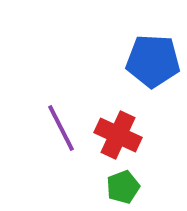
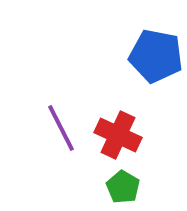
blue pentagon: moved 3 px right, 5 px up; rotated 8 degrees clockwise
green pentagon: rotated 20 degrees counterclockwise
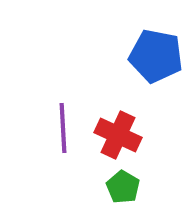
purple line: moved 2 px right; rotated 24 degrees clockwise
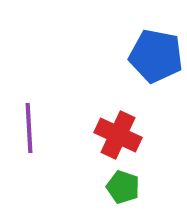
purple line: moved 34 px left
green pentagon: rotated 12 degrees counterclockwise
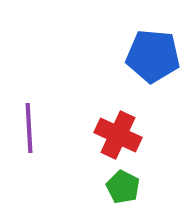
blue pentagon: moved 3 px left; rotated 6 degrees counterclockwise
green pentagon: rotated 8 degrees clockwise
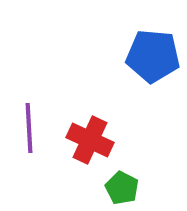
red cross: moved 28 px left, 5 px down
green pentagon: moved 1 px left, 1 px down
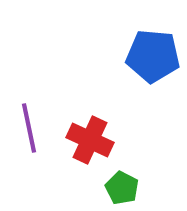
purple line: rotated 9 degrees counterclockwise
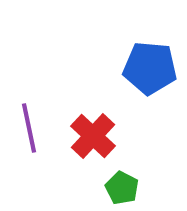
blue pentagon: moved 3 px left, 12 px down
red cross: moved 3 px right, 4 px up; rotated 18 degrees clockwise
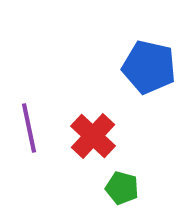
blue pentagon: moved 1 px left, 1 px up; rotated 8 degrees clockwise
green pentagon: rotated 12 degrees counterclockwise
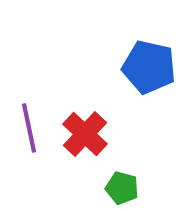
red cross: moved 8 px left, 2 px up
